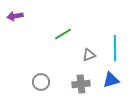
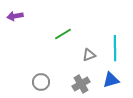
gray cross: rotated 24 degrees counterclockwise
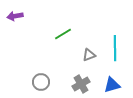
blue triangle: moved 1 px right, 5 px down
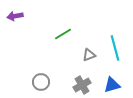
cyan line: rotated 15 degrees counterclockwise
gray cross: moved 1 px right, 1 px down
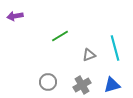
green line: moved 3 px left, 2 px down
gray circle: moved 7 px right
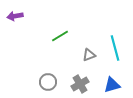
gray cross: moved 2 px left, 1 px up
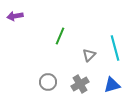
green line: rotated 36 degrees counterclockwise
gray triangle: rotated 24 degrees counterclockwise
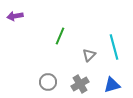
cyan line: moved 1 px left, 1 px up
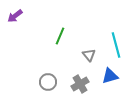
purple arrow: rotated 28 degrees counterclockwise
cyan line: moved 2 px right, 2 px up
gray triangle: rotated 24 degrees counterclockwise
blue triangle: moved 2 px left, 9 px up
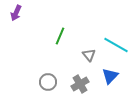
purple arrow: moved 1 px right, 3 px up; rotated 28 degrees counterclockwise
cyan line: rotated 45 degrees counterclockwise
blue triangle: rotated 30 degrees counterclockwise
